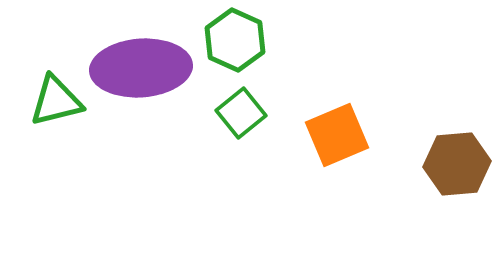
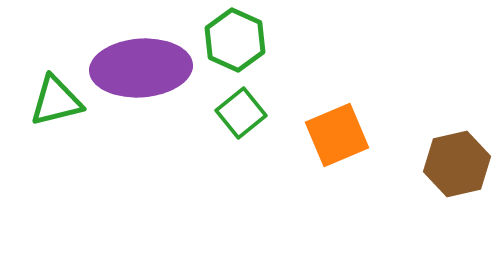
brown hexagon: rotated 8 degrees counterclockwise
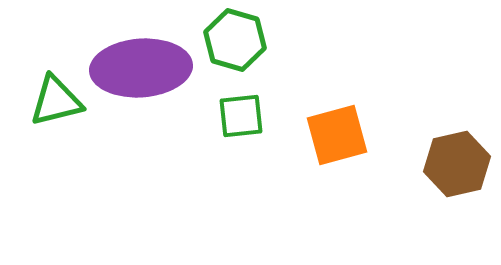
green hexagon: rotated 8 degrees counterclockwise
green square: moved 3 px down; rotated 33 degrees clockwise
orange square: rotated 8 degrees clockwise
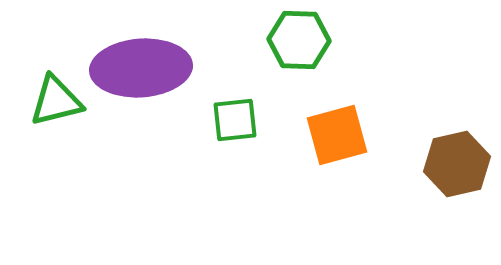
green hexagon: moved 64 px right; rotated 14 degrees counterclockwise
green square: moved 6 px left, 4 px down
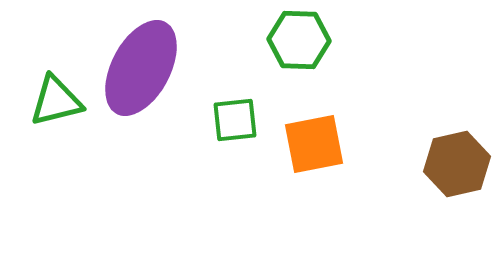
purple ellipse: rotated 58 degrees counterclockwise
orange square: moved 23 px left, 9 px down; rotated 4 degrees clockwise
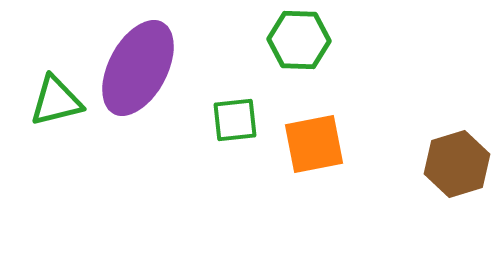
purple ellipse: moved 3 px left
brown hexagon: rotated 4 degrees counterclockwise
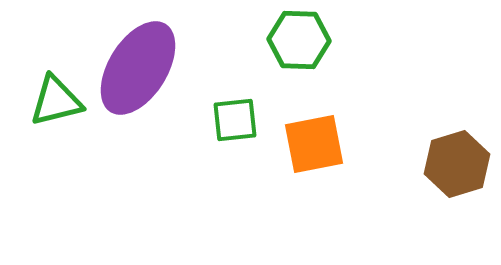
purple ellipse: rotated 4 degrees clockwise
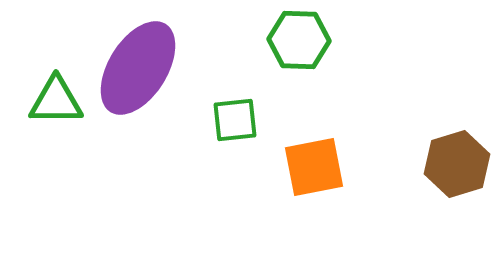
green triangle: rotated 14 degrees clockwise
orange square: moved 23 px down
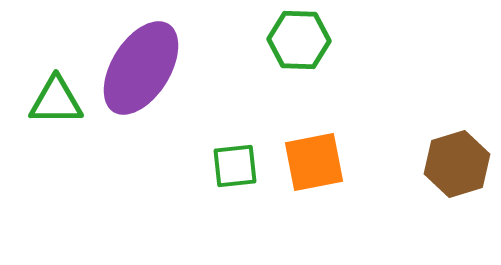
purple ellipse: moved 3 px right
green square: moved 46 px down
orange square: moved 5 px up
